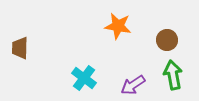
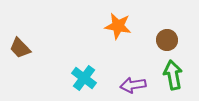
brown trapezoid: rotated 45 degrees counterclockwise
purple arrow: rotated 25 degrees clockwise
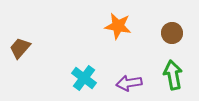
brown circle: moved 5 px right, 7 px up
brown trapezoid: rotated 85 degrees clockwise
purple arrow: moved 4 px left, 2 px up
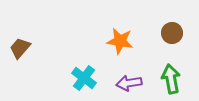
orange star: moved 2 px right, 15 px down
green arrow: moved 2 px left, 4 px down
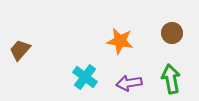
brown trapezoid: moved 2 px down
cyan cross: moved 1 px right, 1 px up
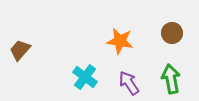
purple arrow: rotated 65 degrees clockwise
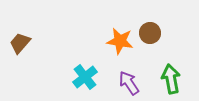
brown circle: moved 22 px left
brown trapezoid: moved 7 px up
cyan cross: rotated 15 degrees clockwise
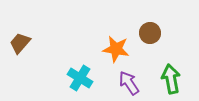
orange star: moved 4 px left, 8 px down
cyan cross: moved 5 px left, 1 px down; rotated 20 degrees counterclockwise
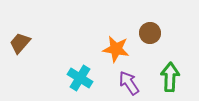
green arrow: moved 1 px left, 2 px up; rotated 12 degrees clockwise
